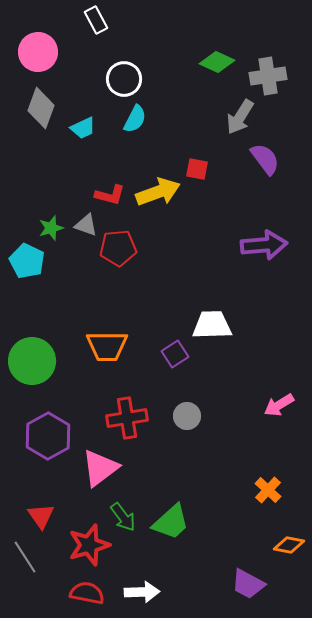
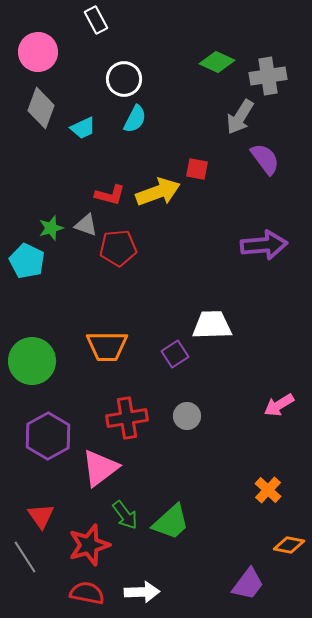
green arrow: moved 2 px right, 2 px up
purple trapezoid: rotated 81 degrees counterclockwise
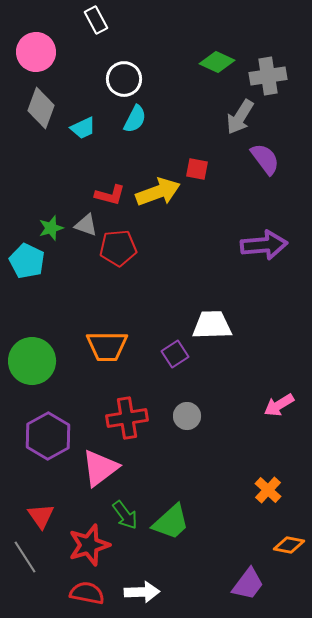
pink circle: moved 2 px left
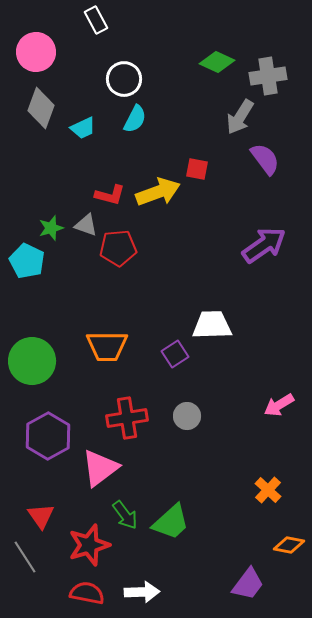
purple arrow: rotated 30 degrees counterclockwise
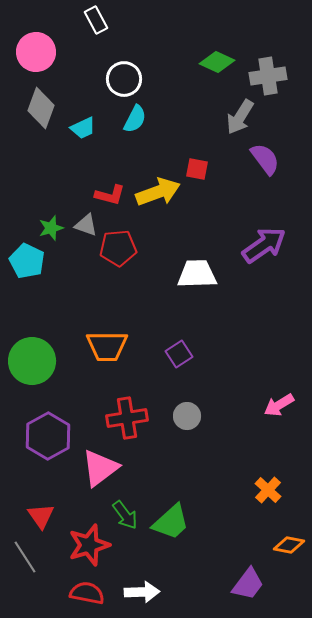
white trapezoid: moved 15 px left, 51 px up
purple square: moved 4 px right
